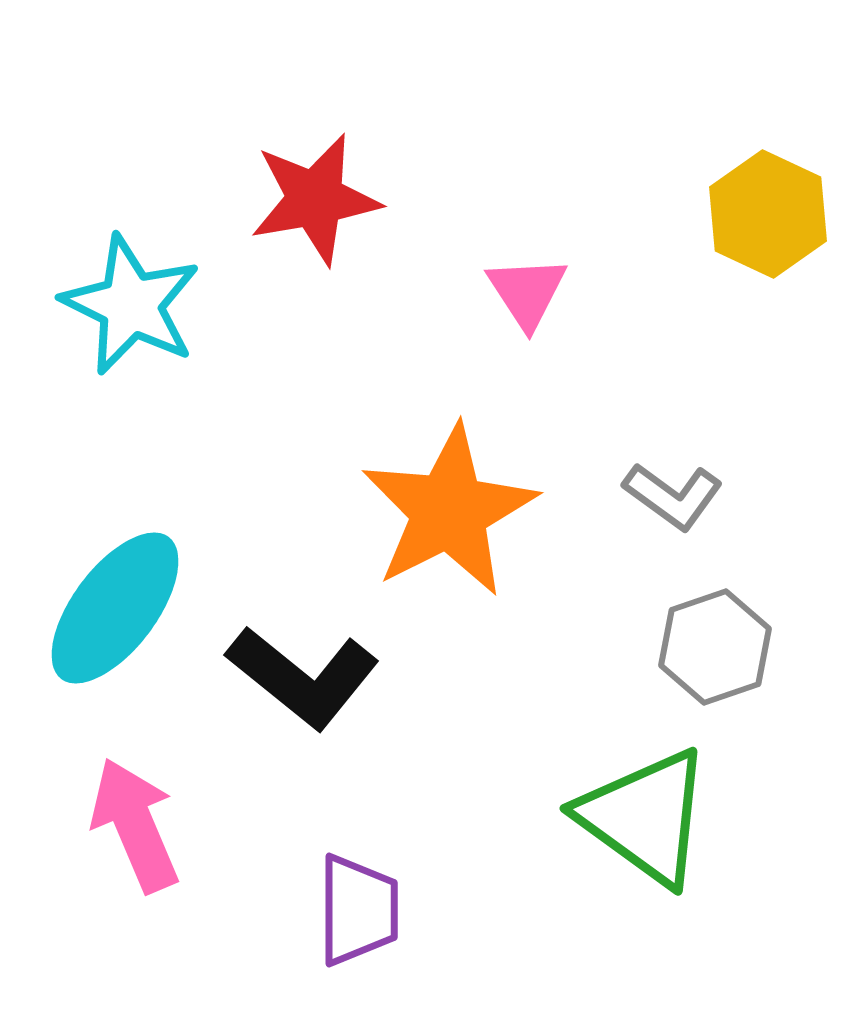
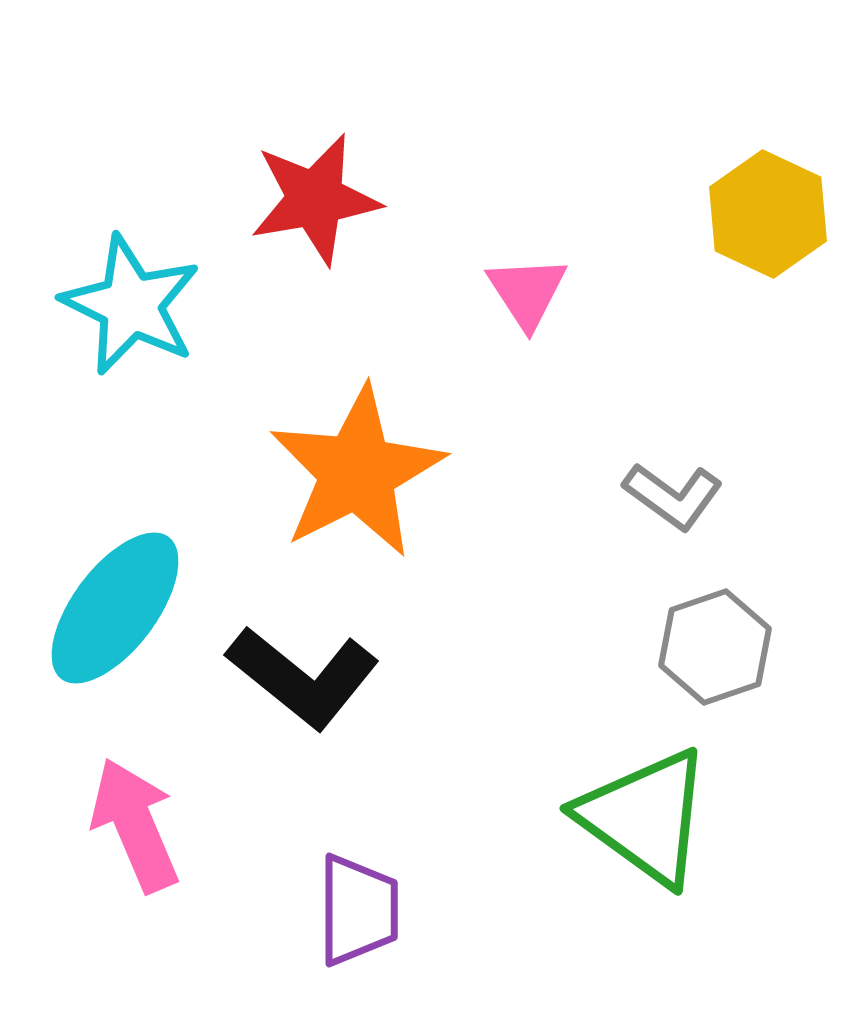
orange star: moved 92 px left, 39 px up
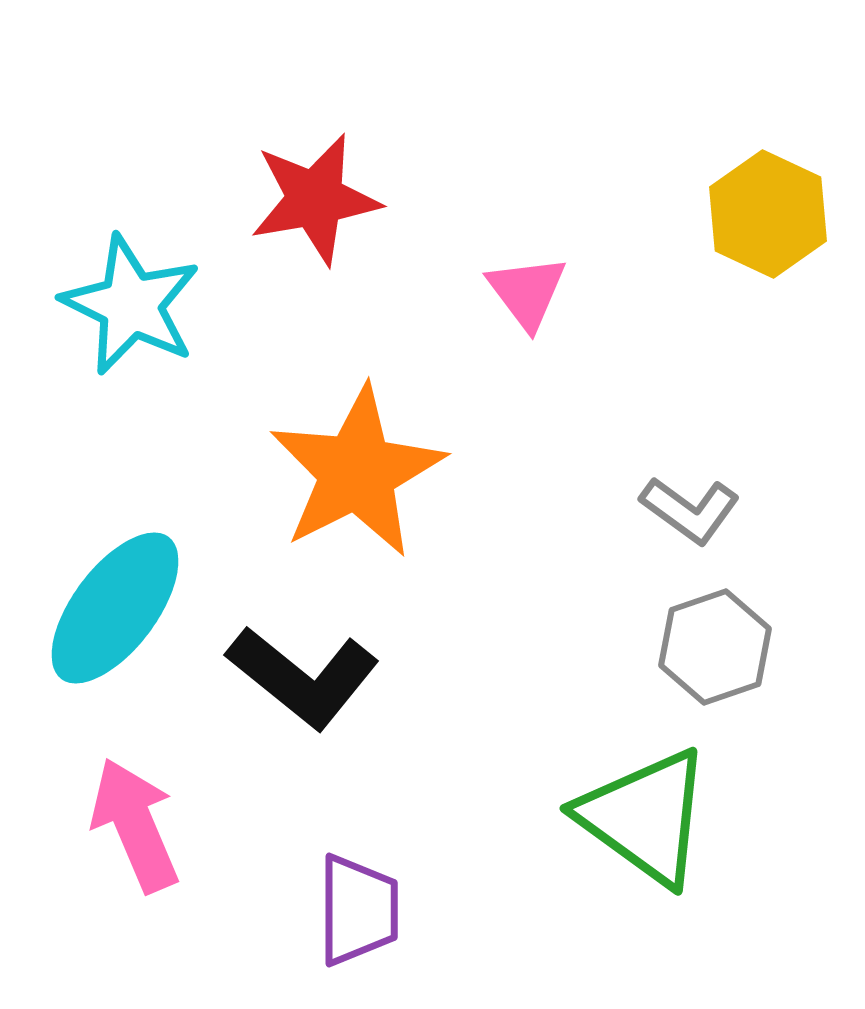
pink triangle: rotated 4 degrees counterclockwise
gray L-shape: moved 17 px right, 14 px down
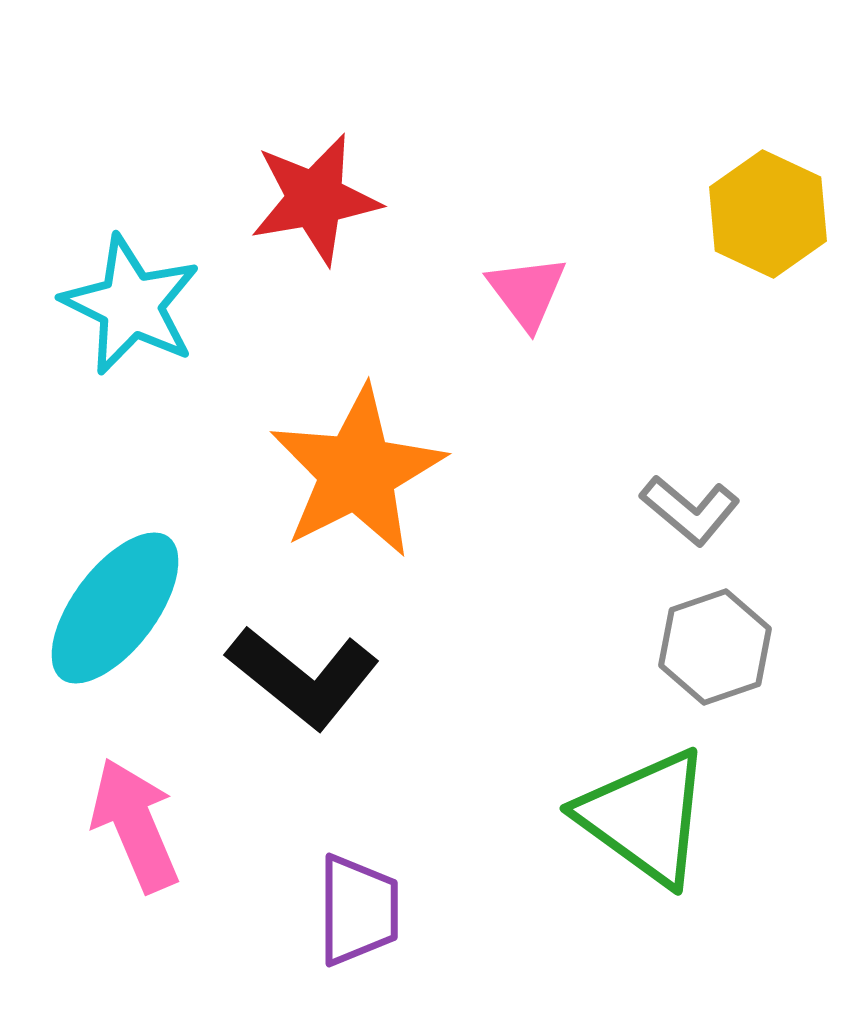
gray L-shape: rotated 4 degrees clockwise
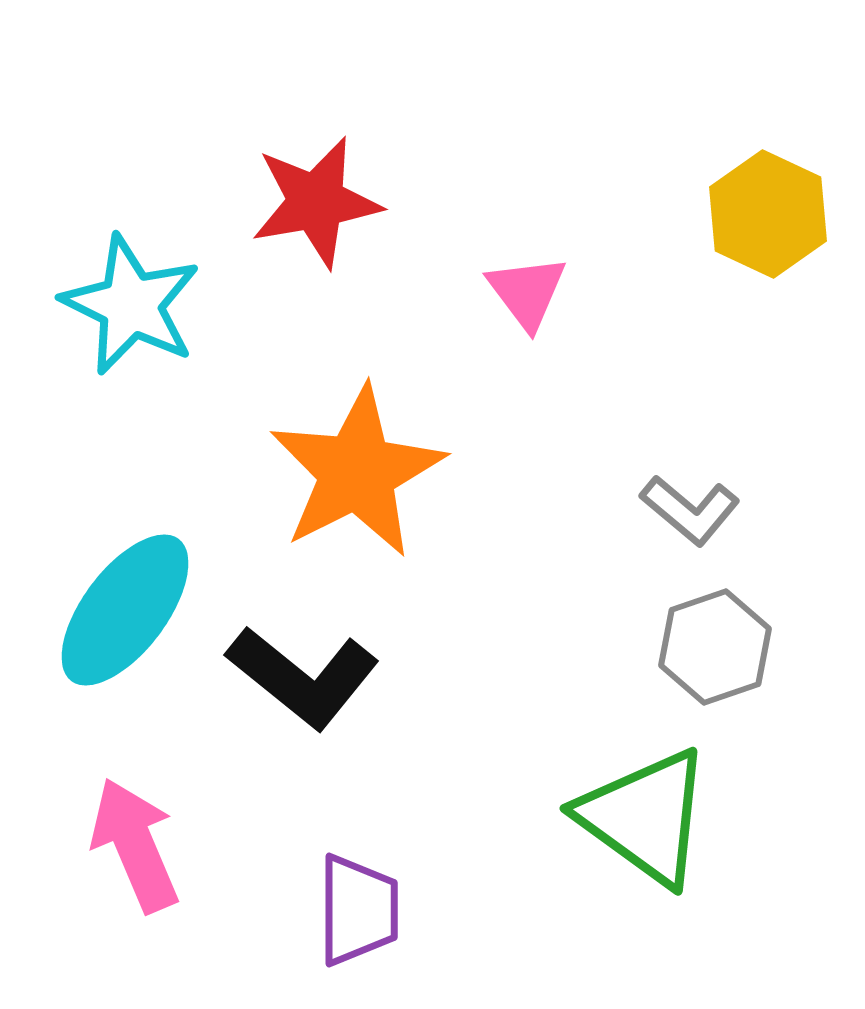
red star: moved 1 px right, 3 px down
cyan ellipse: moved 10 px right, 2 px down
pink arrow: moved 20 px down
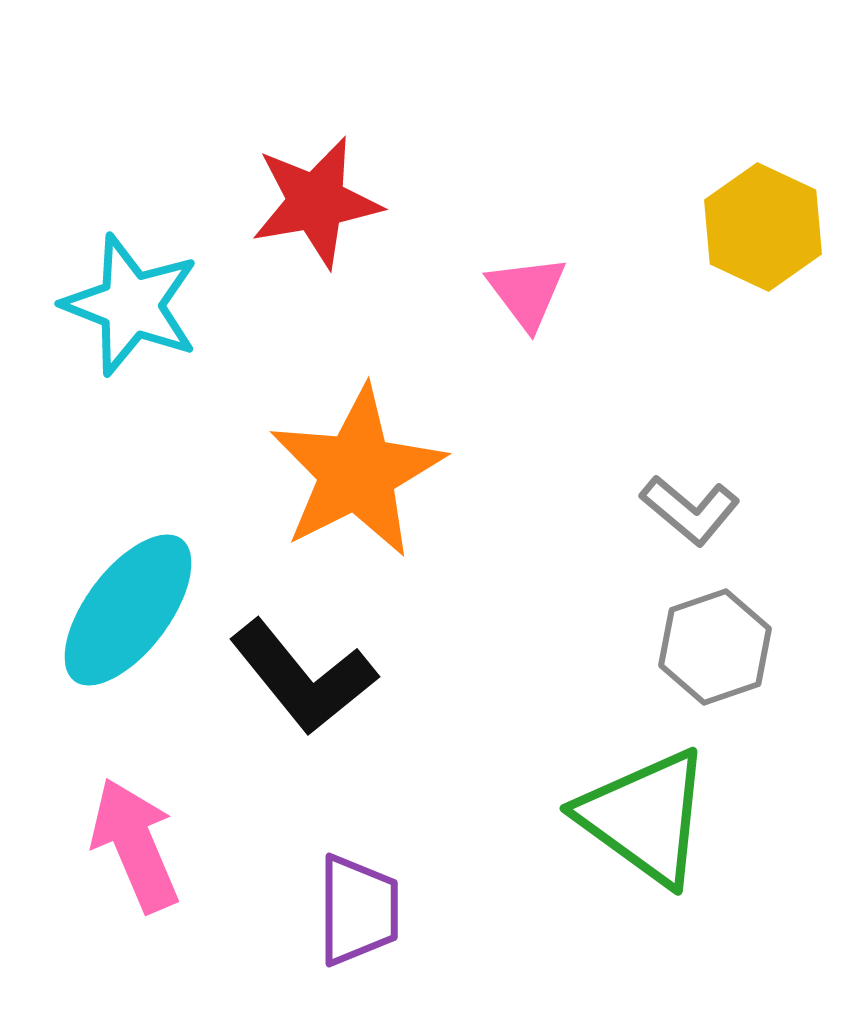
yellow hexagon: moved 5 px left, 13 px down
cyan star: rotated 5 degrees counterclockwise
cyan ellipse: moved 3 px right
black L-shape: rotated 12 degrees clockwise
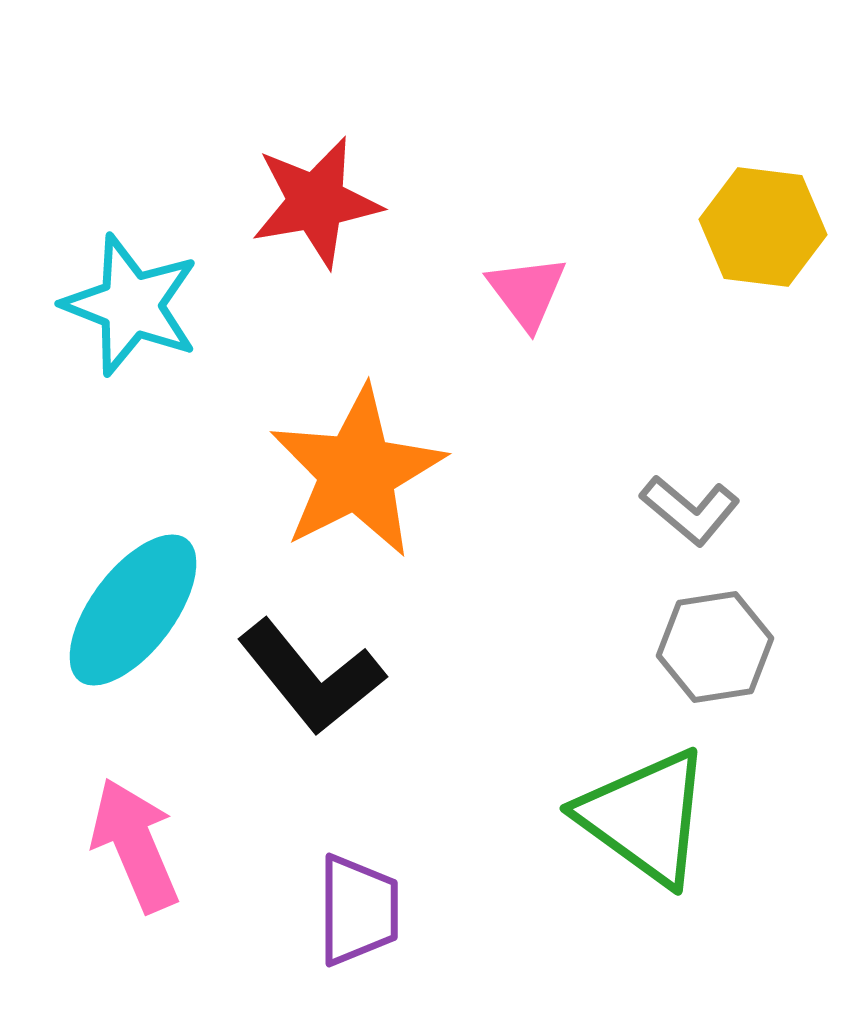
yellow hexagon: rotated 18 degrees counterclockwise
cyan ellipse: moved 5 px right
gray hexagon: rotated 10 degrees clockwise
black L-shape: moved 8 px right
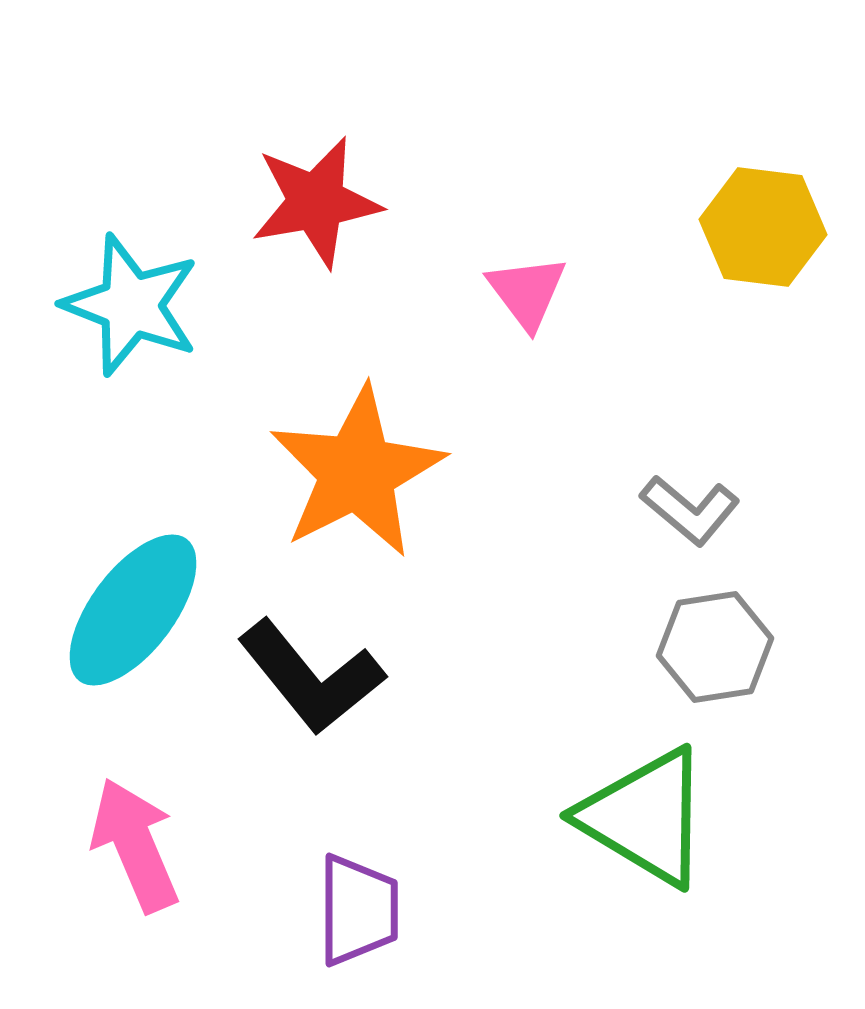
green triangle: rotated 5 degrees counterclockwise
